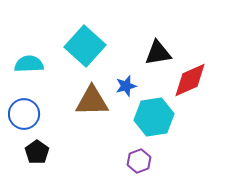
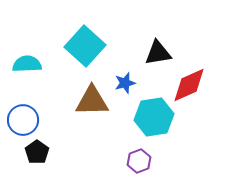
cyan semicircle: moved 2 px left
red diamond: moved 1 px left, 5 px down
blue star: moved 1 px left, 3 px up
blue circle: moved 1 px left, 6 px down
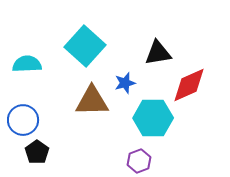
cyan hexagon: moved 1 px left, 1 px down; rotated 9 degrees clockwise
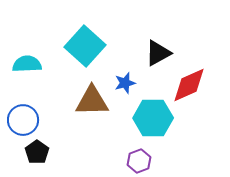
black triangle: rotated 20 degrees counterclockwise
